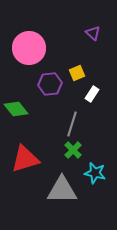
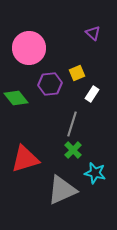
green diamond: moved 11 px up
gray triangle: rotated 24 degrees counterclockwise
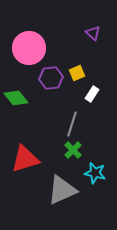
purple hexagon: moved 1 px right, 6 px up
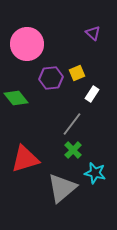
pink circle: moved 2 px left, 4 px up
gray line: rotated 20 degrees clockwise
gray triangle: moved 2 px up; rotated 16 degrees counterclockwise
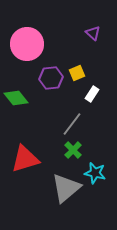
gray triangle: moved 4 px right
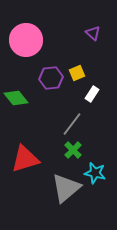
pink circle: moved 1 px left, 4 px up
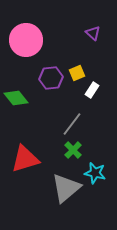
white rectangle: moved 4 px up
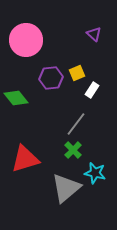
purple triangle: moved 1 px right, 1 px down
gray line: moved 4 px right
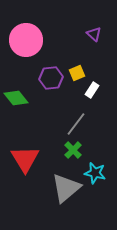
red triangle: rotated 44 degrees counterclockwise
